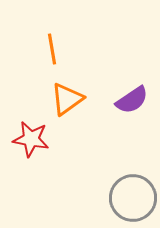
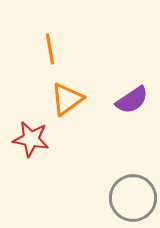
orange line: moved 2 px left
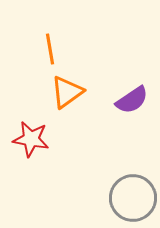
orange triangle: moved 7 px up
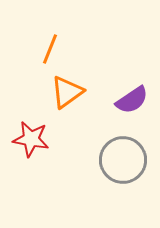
orange line: rotated 32 degrees clockwise
gray circle: moved 10 px left, 38 px up
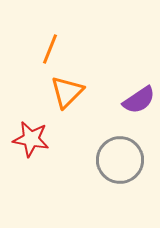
orange triangle: rotated 9 degrees counterclockwise
purple semicircle: moved 7 px right
gray circle: moved 3 px left
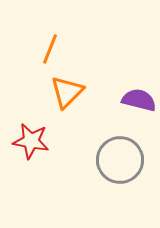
purple semicircle: rotated 132 degrees counterclockwise
red star: moved 2 px down
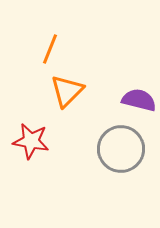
orange triangle: moved 1 px up
gray circle: moved 1 px right, 11 px up
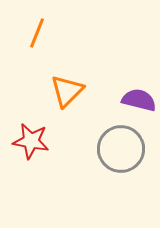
orange line: moved 13 px left, 16 px up
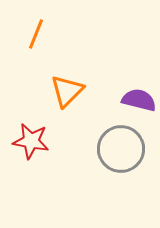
orange line: moved 1 px left, 1 px down
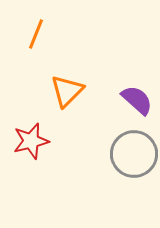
purple semicircle: moved 2 px left; rotated 28 degrees clockwise
red star: rotated 24 degrees counterclockwise
gray circle: moved 13 px right, 5 px down
